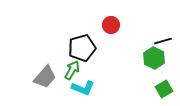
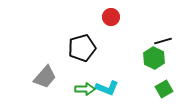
red circle: moved 8 px up
green arrow: moved 13 px right, 19 px down; rotated 60 degrees clockwise
cyan L-shape: moved 24 px right
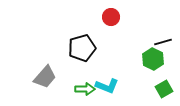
black line: moved 1 px down
green hexagon: moved 1 px left, 1 px down
cyan L-shape: moved 2 px up
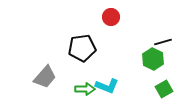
black pentagon: rotated 8 degrees clockwise
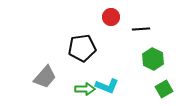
black line: moved 22 px left, 13 px up; rotated 12 degrees clockwise
